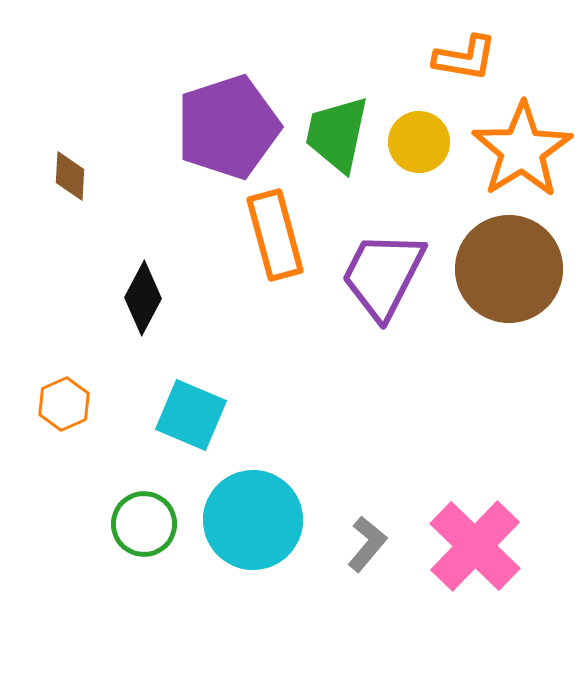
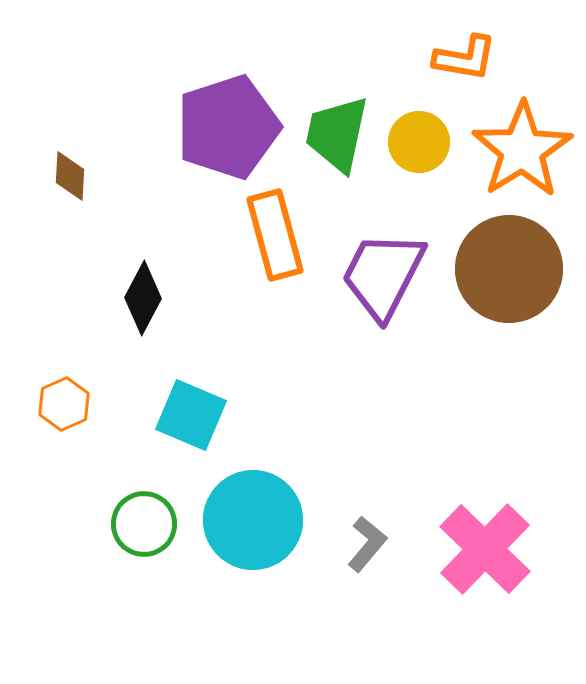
pink cross: moved 10 px right, 3 px down
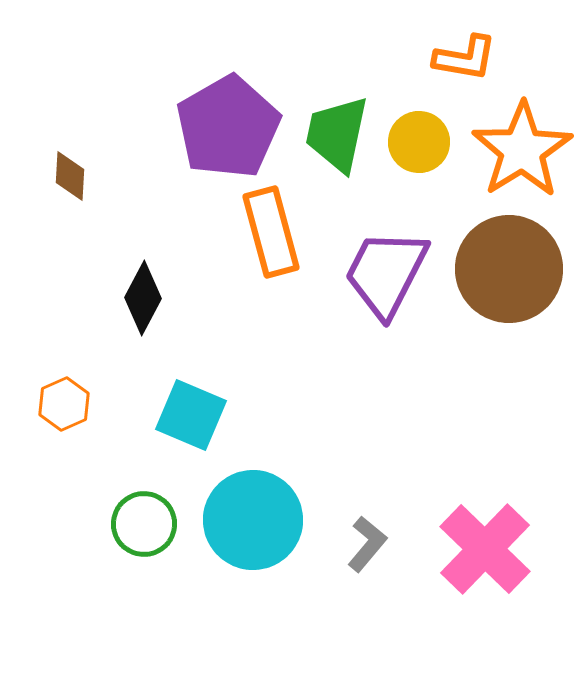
purple pentagon: rotated 12 degrees counterclockwise
orange rectangle: moved 4 px left, 3 px up
purple trapezoid: moved 3 px right, 2 px up
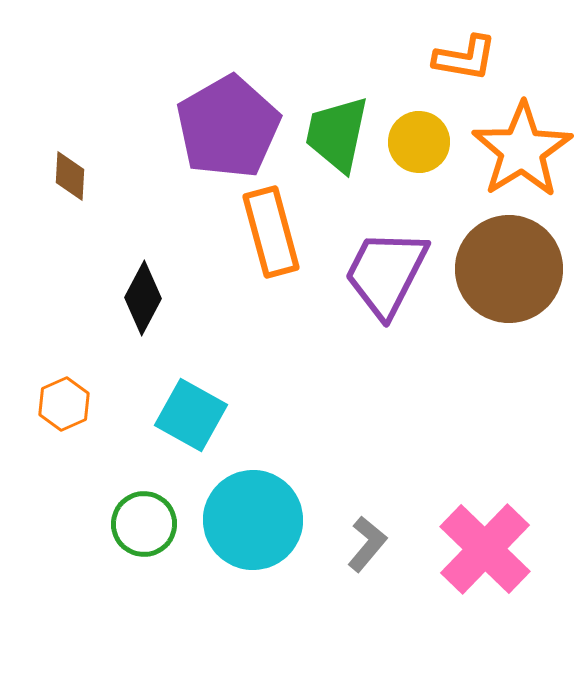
cyan square: rotated 6 degrees clockwise
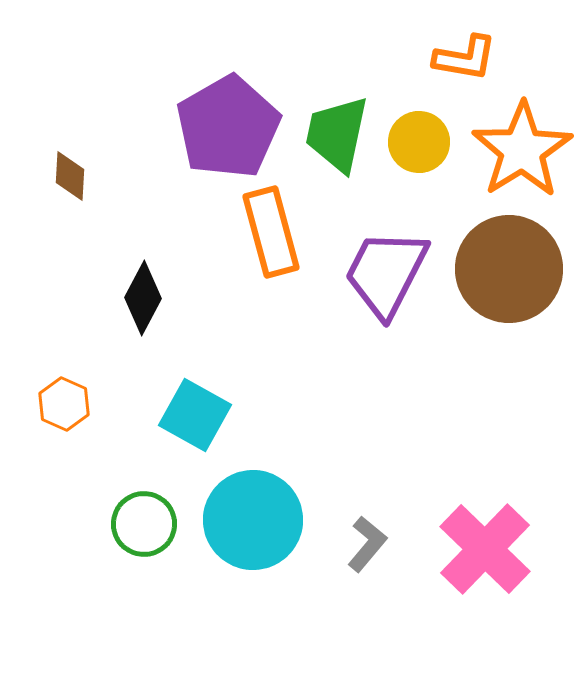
orange hexagon: rotated 12 degrees counterclockwise
cyan square: moved 4 px right
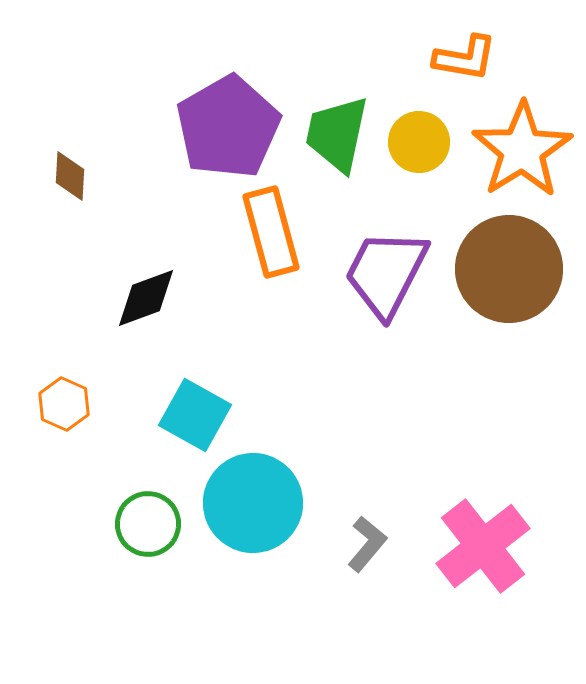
black diamond: moved 3 px right; rotated 42 degrees clockwise
cyan circle: moved 17 px up
green circle: moved 4 px right
pink cross: moved 2 px left, 3 px up; rotated 8 degrees clockwise
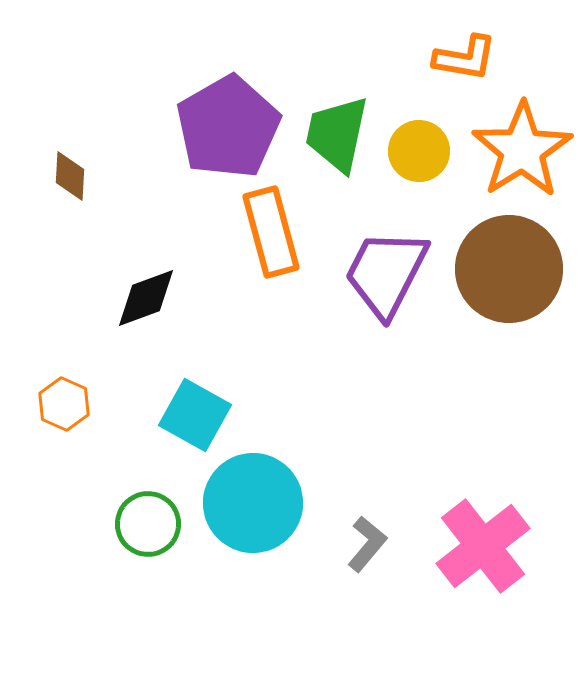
yellow circle: moved 9 px down
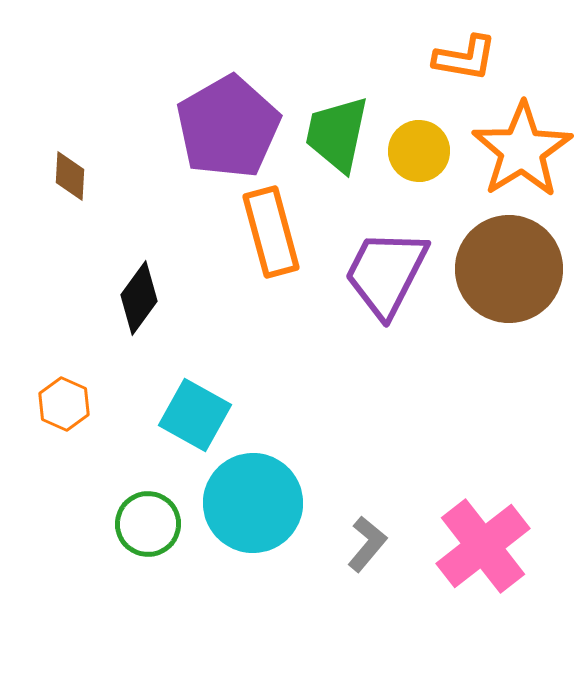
black diamond: moved 7 px left; rotated 34 degrees counterclockwise
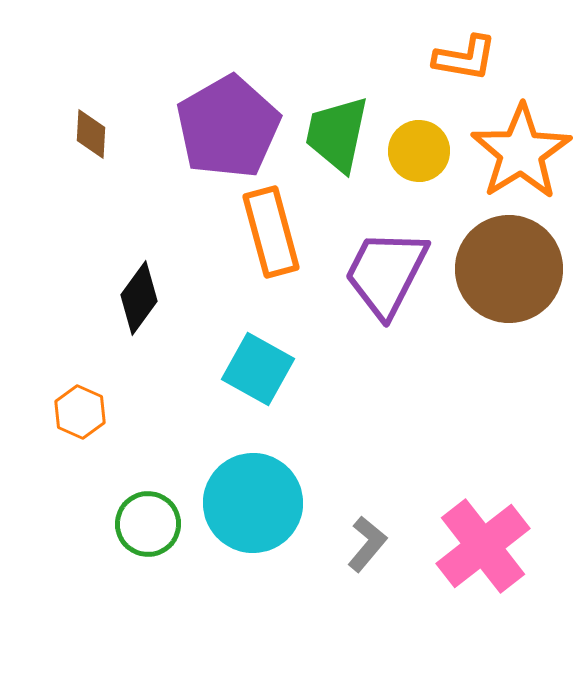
orange star: moved 1 px left, 2 px down
brown diamond: moved 21 px right, 42 px up
orange hexagon: moved 16 px right, 8 px down
cyan square: moved 63 px right, 46 px up
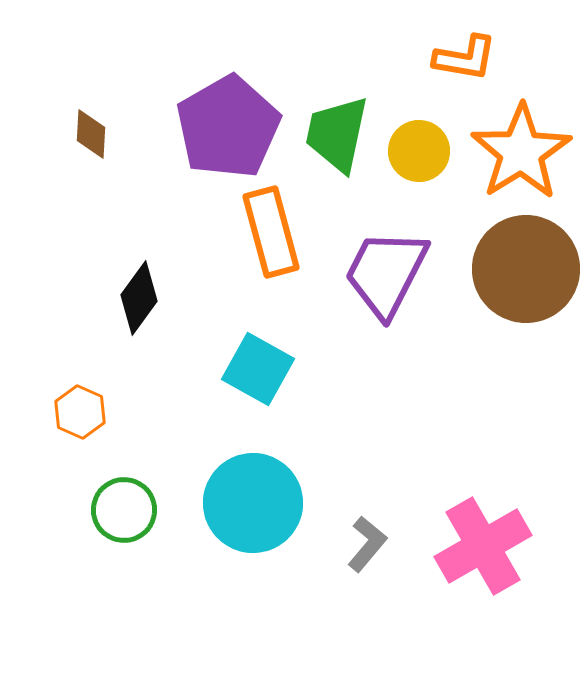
brown circle: moved 17 px right
green circle: moved 24 px left, 14 px up
pink cross: rotated 8 degrees clockwise
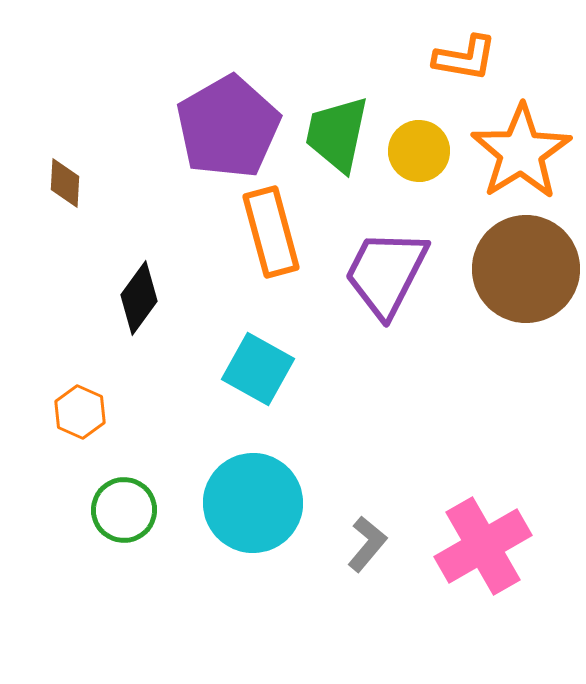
brown diamond: moved 26 px left, 49 px down
